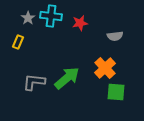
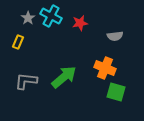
cyan cross: rotated 20 degrees clockwise
orange cross: rotated 25 degrees counterclockwise
green arrow: moved 3 px left, 1 px up
gray L-shape: moved 8 px left, 1 px up
green square: rotated 12 degrees clockwise
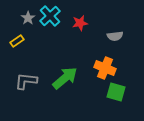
cyan cross: moved 1 px left; rotated 20 degrees clockwise
yellow rectangle: moved 1 px left, 1 px up; rotated 32 degrees clockwise
green arrow: moved 1 px right, 1 px down
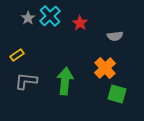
red star: rotated 28 degrees counterclockwise
yellow rectangle: moved 14 px down
orange cross: rotated 25 degrees clockwise
green arrow: moved 3 px down; rotated 44 degrees counterclockwise
green square: moved 1 px right, 2 px down
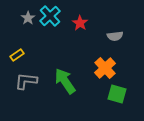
green arrow: rotated 40 degrees counterclockwise
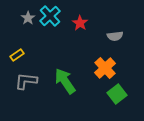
green square: rotated 36 degrees clockwise
